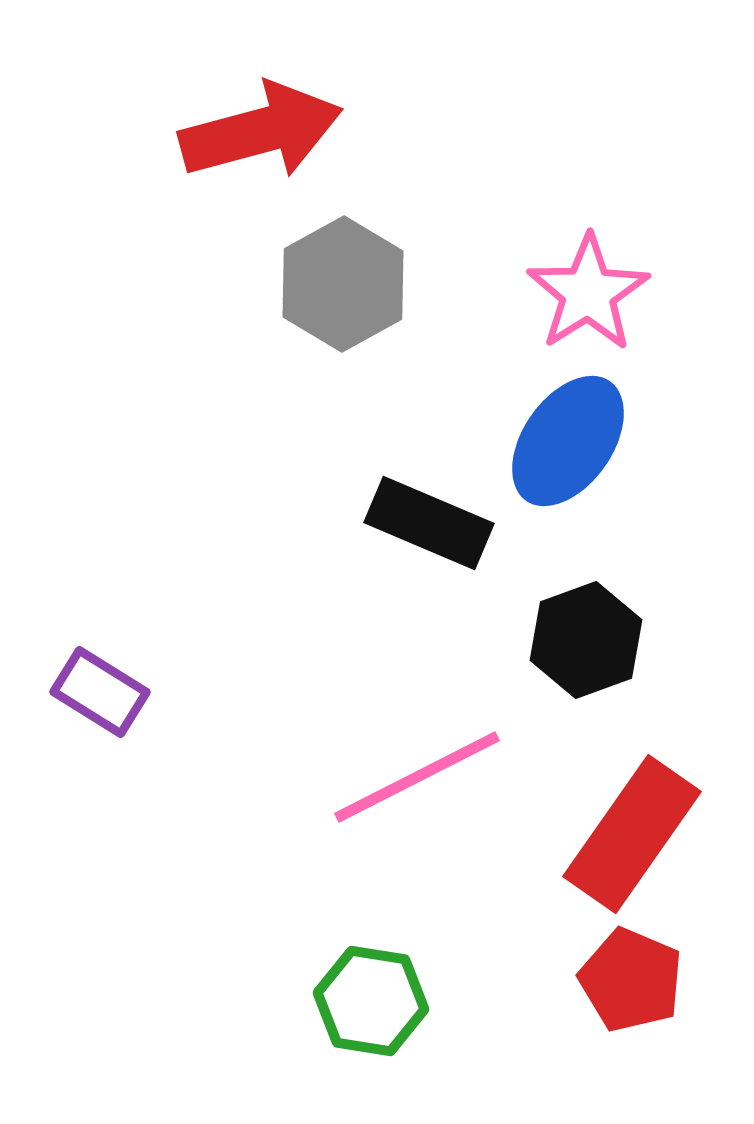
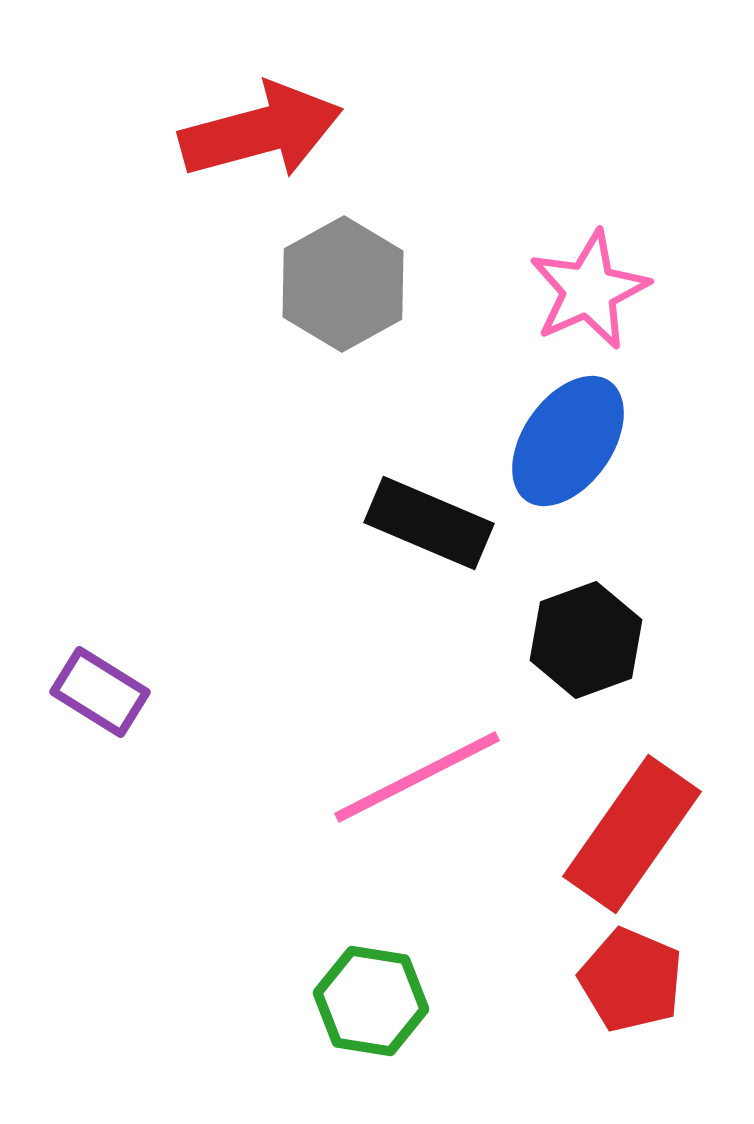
pink star: moved 1 px right, 3 px up; rotated 8 degrees clockwise
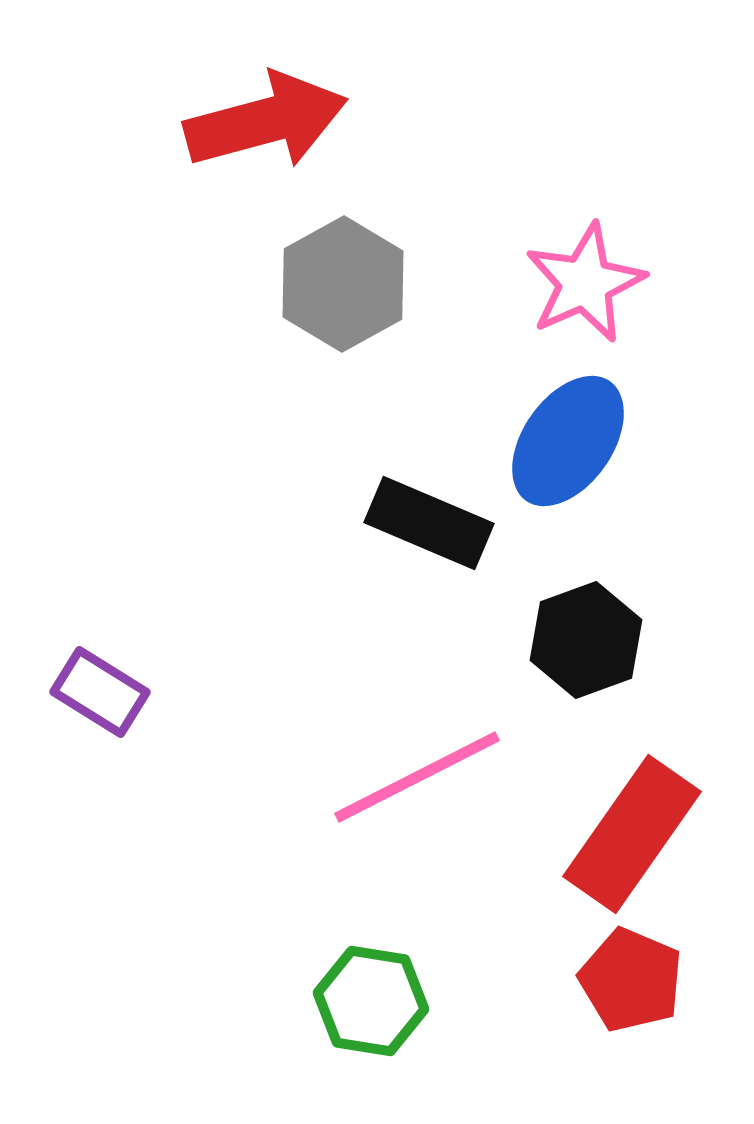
red arrow: moved 5 px right, 10 px up
pink star: moved 4 px left, 7 px up
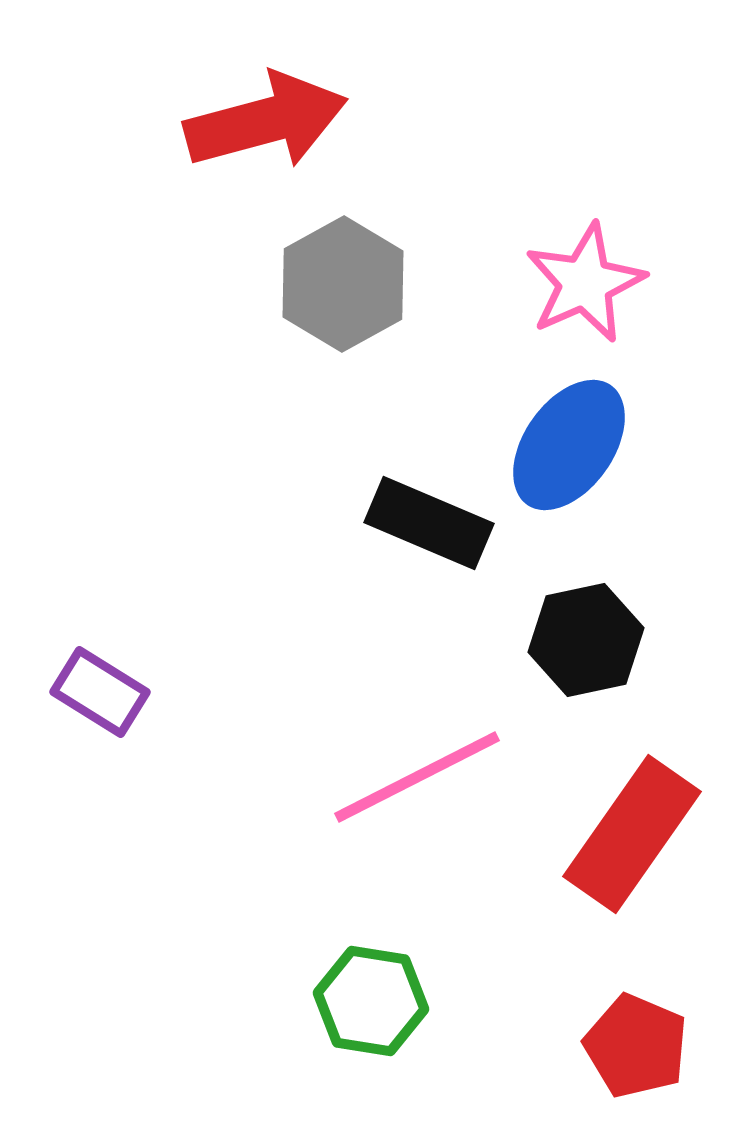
blue ellipse: moved 1 px right, 4 px down
black hexagon: rotated 8 degrees clockwise
red pentagon: moved 5 px right, 66 px down
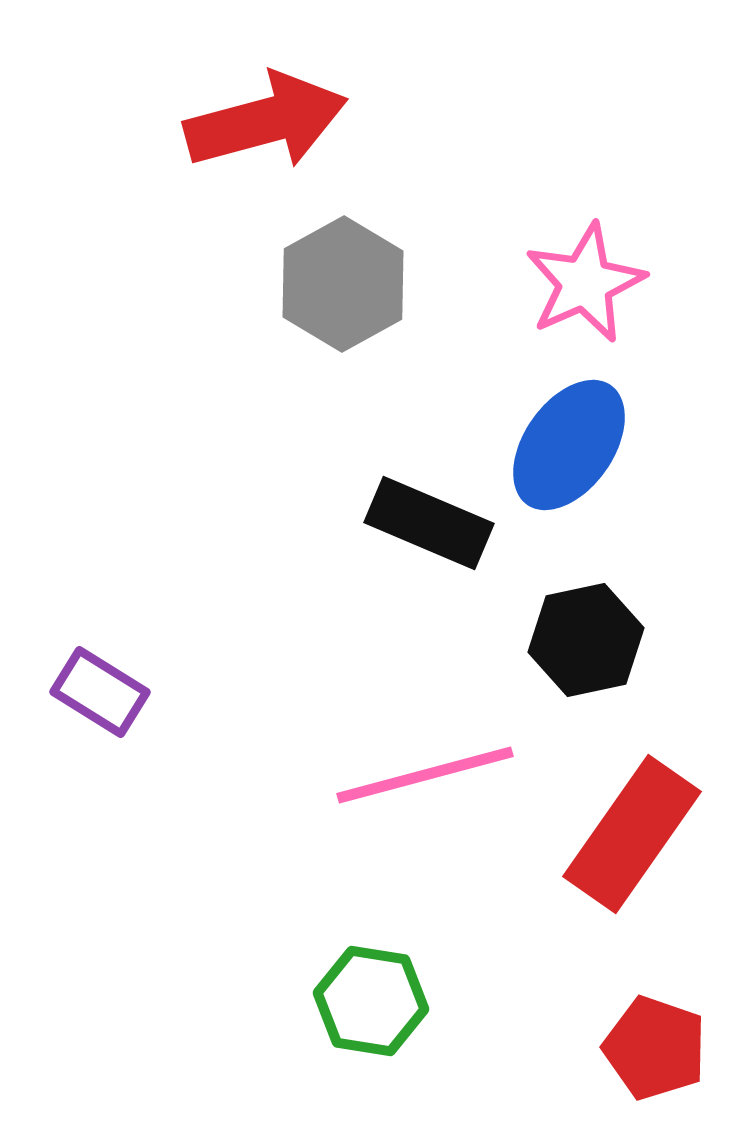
pink line: moved 8 px right, 2 px up; rotated 12 degrees clockwise
red pentagon: moved 19 px right, 2 px down; rotated 4 degrees counterclockwise
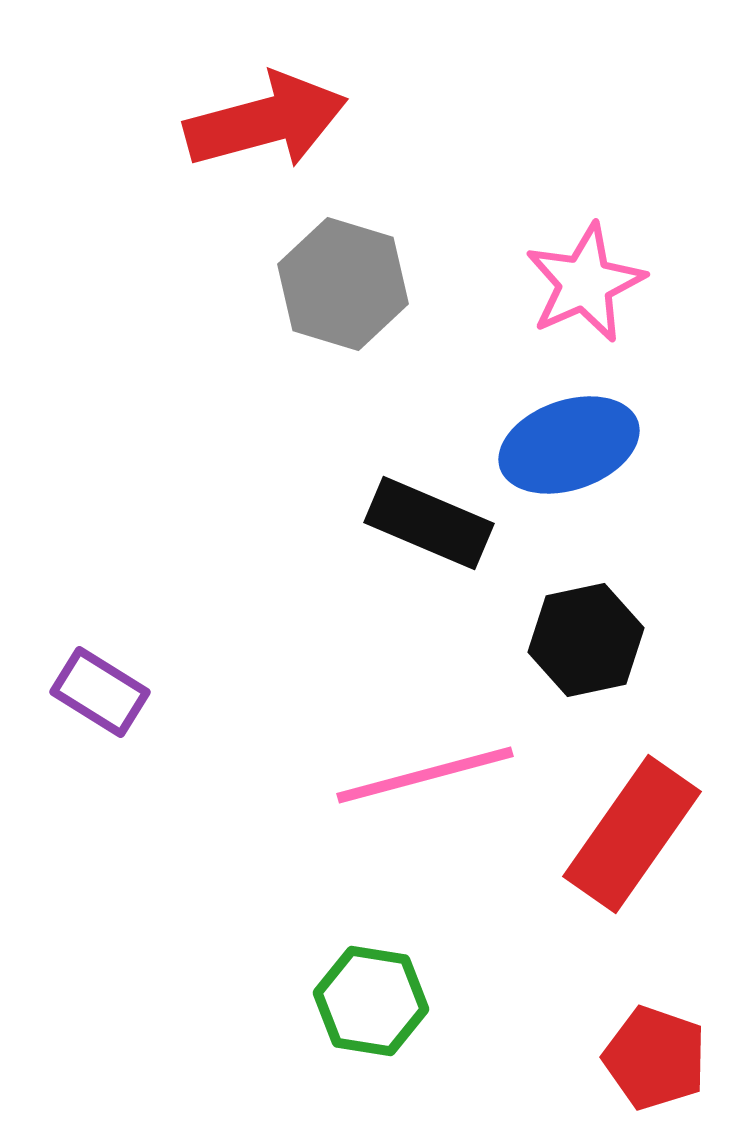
gray hexagon: rotated 14 degrees counterclockwise
blue ellipse: rotated 36 degrees clockwise
red pentagon: moved 10 px down
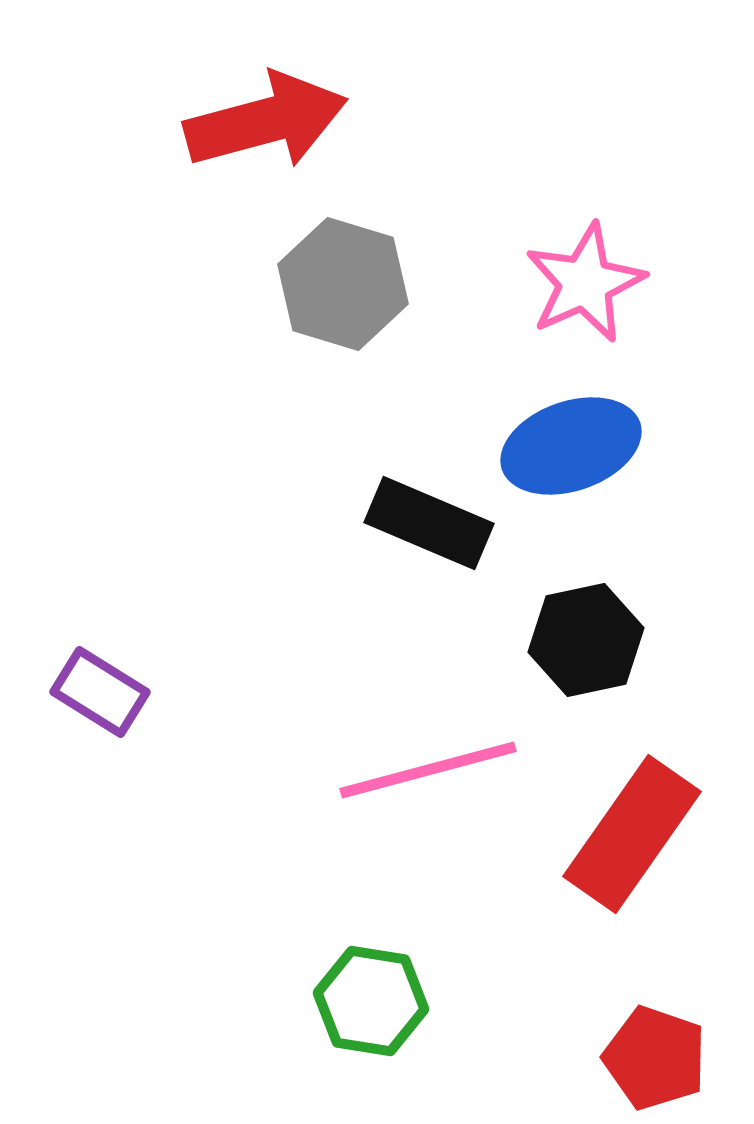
blue ellipse: moved 2 px right, 1 px down
pink line: moved 3 px right, 5 px up
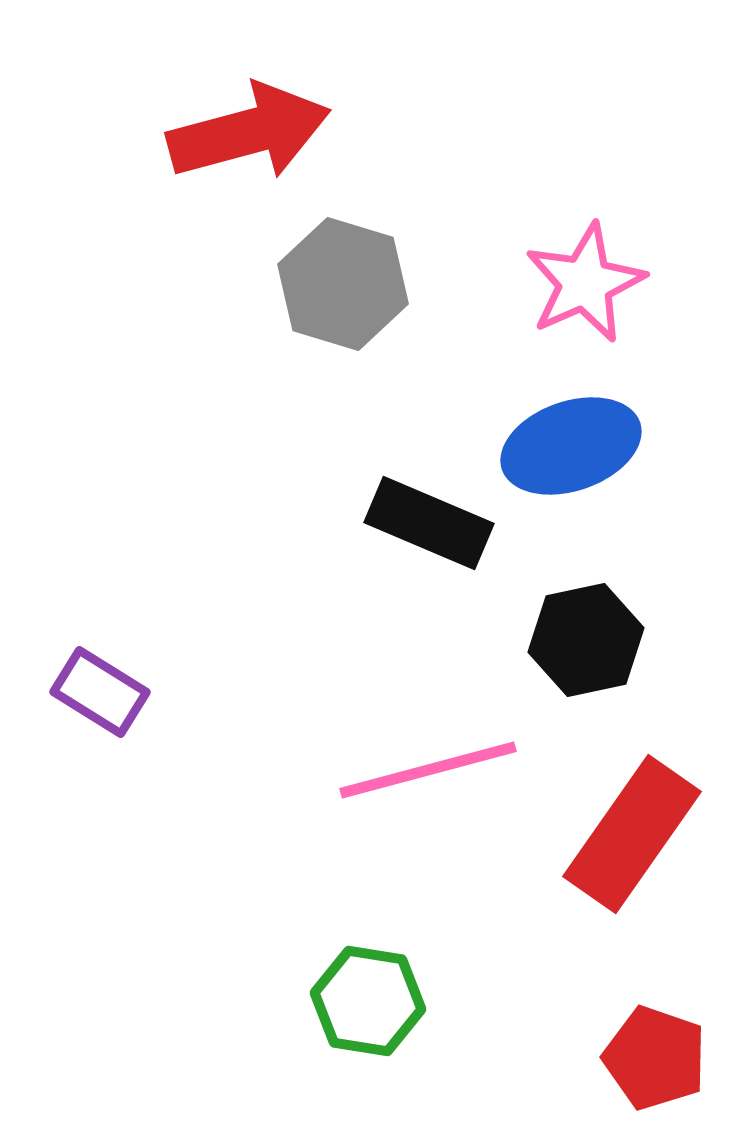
red arrow: moved 17 px left, 11 px down
green hexagon: moved 3 px left
